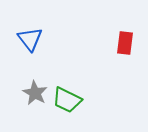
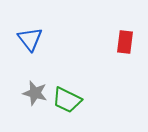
red rectangle: moved 1 px up
gray star: rotated 15 degrees counterclockwise
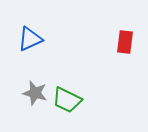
blue triangle: rotated 44 degrees clockwise
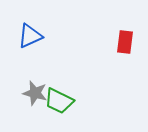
blue triangle: moved 3 px up
green trapezoid: moved 8 px left, 1 px down
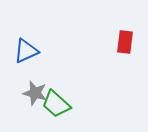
blue triangle: moved 4 px left, 15 px down
green trapezoid: moved 3 px left, 3 px down; rotated 16 degrees clockwise
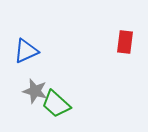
gray star: moved 2 px up
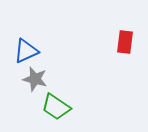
gray star: moved 12 px up
green trapezoid: moved 3 px down; rotated 8 degrees counterclockwise
